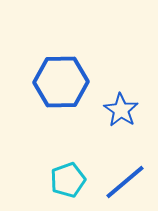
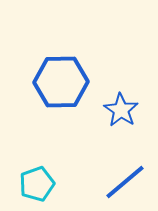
cyan pentagon: moved 31 px left, 4 px down
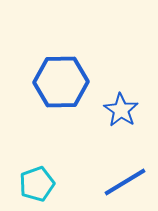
blue line: rotated 9 degrees clockwise
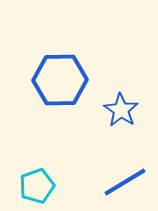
blue hexagon: moved 1 px left, 2 px up
cyan pentagon: moved 2 px down
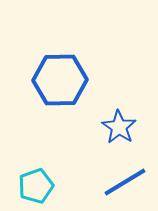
blue star: moved 2 px left, 17 px down
cyan pentagon: moved 1 px left
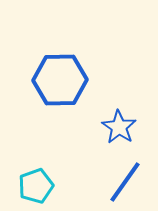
blue line: rotated 24 degrees counterclockwise
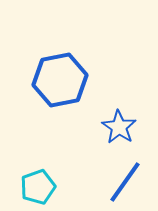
blue hexagon: rotated 10 degrees counterclockwise
cyan pentagon: moved 2 px right, 1 px down
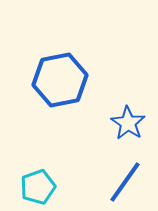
blue star: moved 9 px right, 4 px up
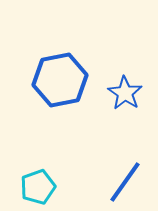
blue star: moved 3 px left, 30 px up
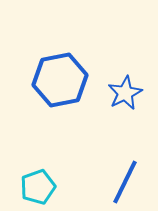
blue star: rotated 12 degrees clockwise
blue line: rotated 9 degrees counterclockwise
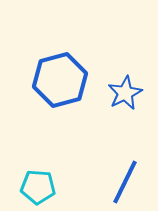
blue hexagon: rotated 4 degrees counterclockwise
cyan pentagon: rotated 24 degrees clockwise
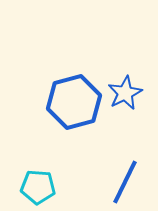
blue hexagon: moved 14 px right, 22 px down
